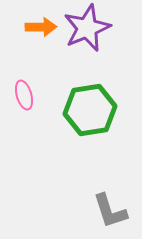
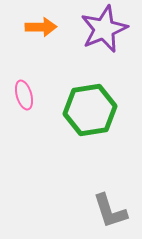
purple star: moved 17 px right, 1 px down
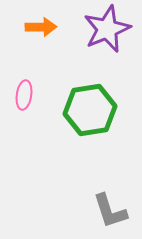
purple star: moved 3 px right
pink ellipse: rotated 24 degrees clockwise
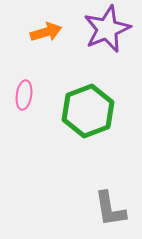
orange arrow: moved 5 px right, 5 px down; rotated 16 degrees counterclockwise
green hexagon: moved 2 px left, 1 px down; rotated 12 degrees counterclockwise
gray L-shape: moved 2 px up; rotated 9 degrees clockwise
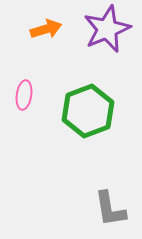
orange arrow: moved 3 px up
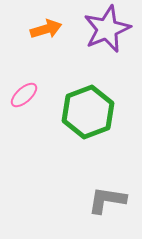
pink ellipse: rotated 40 degrees clockwise
green hexagon: moved 1 px down
gray L-shape: moved 3 px left, 9 px up; rotated 108 degrees clockwise
